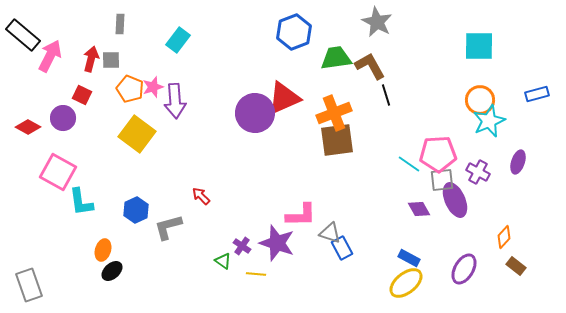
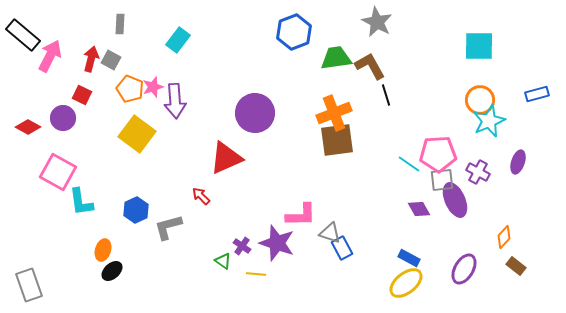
gray square at (111, 60): rotated 30 degrees clockwise
red triangle at (284, 98): moved 58 px left, 60 px down
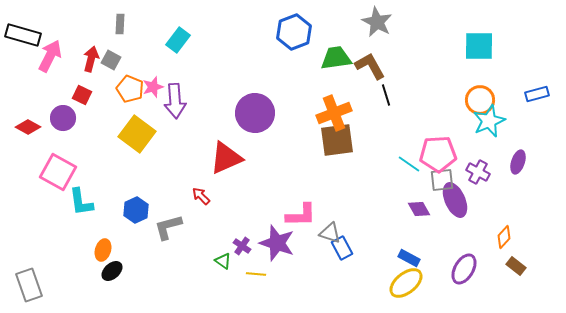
black rectangle at (23, 35): rotated 24 degrees counterclockwise
